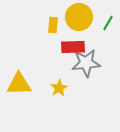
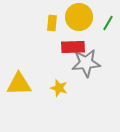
yellow rectangle: moved 1 px left, 2 px up
yellow star: rotated 24 degrees counterclockwise
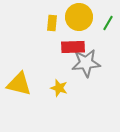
yellow triangle: rotated 16 degrees clockwise
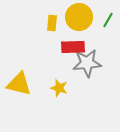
green line: moved 3 px up
gray star: moved 1 px right
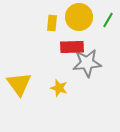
red rectangle: moved 1 px left
yellow triangle: rotated 40 degrees clockwise
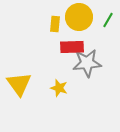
yellow rectangle: moved 3 px right, 1 px down
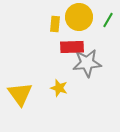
yellow triangle: moved 1 px right, 10 px down
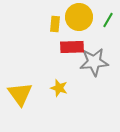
gray star: moved 7 px right, 1 px up
